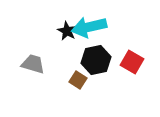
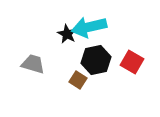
black star: moved 3 px down
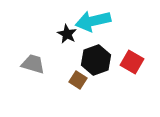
cyan arrow: moved 4 px right, 6 px up
black hexagon: rotated 8 degrees counterclockwise
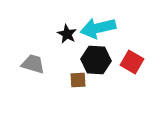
cyan arrow: moved 5 px right, 7 px down
black hexagon: rotated 24 degrees clockwise
brown square: rotated 36 degrees counterclockwise
